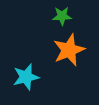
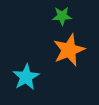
cyan star: rotated 16 degrees counterclockwise
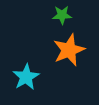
green star: moved 1 px up
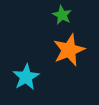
green star: rotated 30 degrees clockwise
